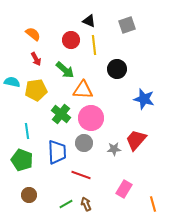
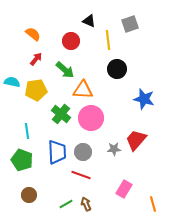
gray square: moved 3 px right, 1 px up
red circle: moved 1 px down
yellow line: moved 14 px right, 5 px up
red arrow: rotated 112 degrees counterclockwise
gray circle: moved 1 px left, 9 px down
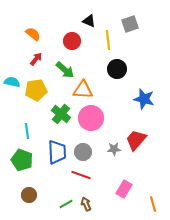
red circle: moved 1 px right
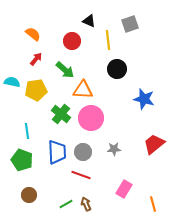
red trapezoid: moved 18 px right, 4 px down; rotated 10 degrees clockwise
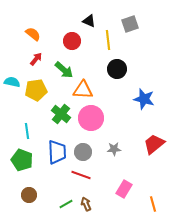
green arrow: moved 1 px left
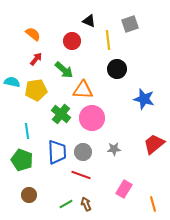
pink circle: moved 1 px right
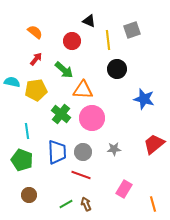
gray square: moved 2 px right, 6 px down
orange semicircle: moved 2 px right, 2 px up
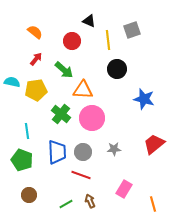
brown arrow: moved 4 px right, 3 px up
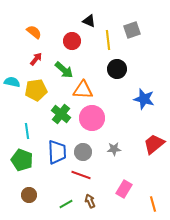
orange semicircle: moved 1 px left
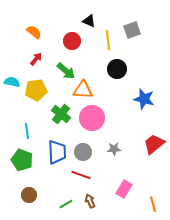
green arrow: moved 2 px right, 1 px down
